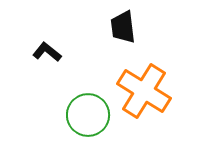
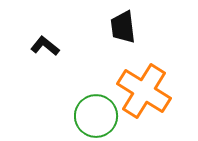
black L-shape: moved 2 px left, 6 px up
green circle: moved 8 px right, 1 px down
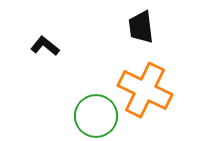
black trapezoid: moved 18 px right
orange cross: moved 1 px right, 1 px up; rotated 6 degrees counterclockwise
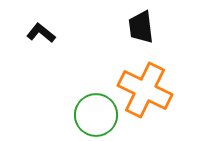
black L-shape: moved 4 px left, 13 px up
green circle: moved 1 px up
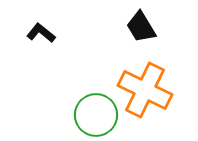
black trapezoid: rotated 24 degrees counterclockwise
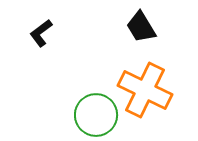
black L-shape: rotated 76 degrees counterclockwise
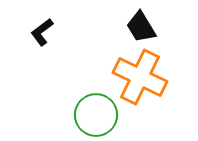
black L-shape: moved 1 px right, 1 px up
orange cross: moved 5 px left, 13 px up
